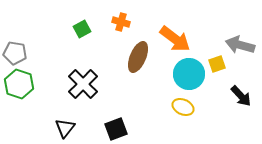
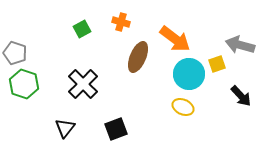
gray pentagon: rotated 10 degrees clockwise
green hexagon: moved 5 px right
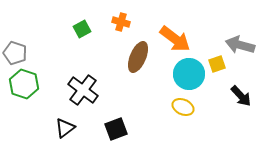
black cross: moved 6 px down; rotated 8 degrees counterclockwise
black triangle: rotated 15 degrees clockwise
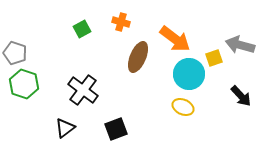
yellow square: moved 3 px left, 6 px up
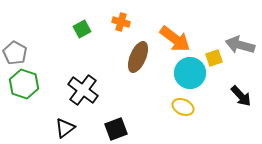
gray pentagon: rotated 10 degrees clockwise
cyan circle: moved 1 px right, 1 px up
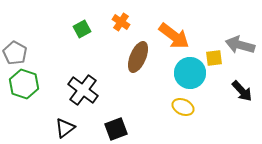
orange cross: rotated 18 degrees clockwise
orange arrow: moved 1 px left, 3 px up
yellow square: rotated 12 degrees clockwise
black arrow: moved 1 px right, 5 px up
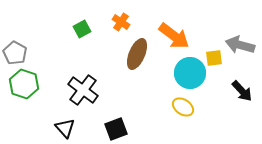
brown ellipse: moved 1 px left, 3 px up
yellow ellipse: rotated 10 degrees clockwise
black triangle: rotated 35 degrees counterclockwise
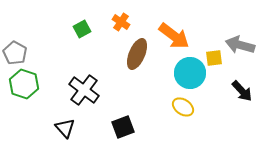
black cross: moved 1 px right
black square: moved 7 px right, 2 px up
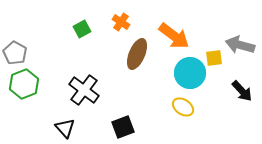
green hexagon: rotated 20 degrees clockwise
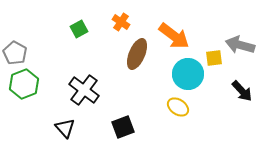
green square: moved 3 px left
cyan circle: moved 2 px left, 1 px down
yellow ellipse: moved 5 px left
